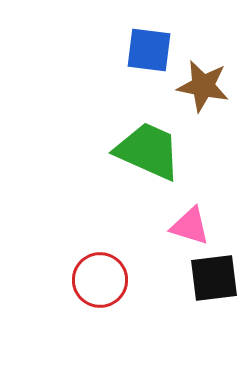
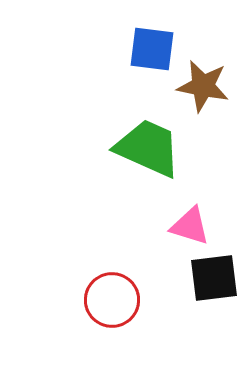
blue square: moved 3 px right, 1 px up
green trapezoid: moved 3 px up
red circle: moved 12 px right, 20 px down
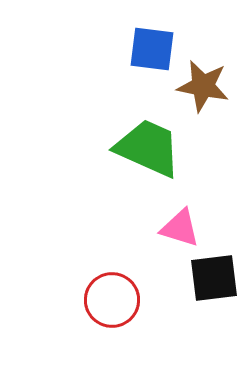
pink triangle: moved 10 px left, 2 px down
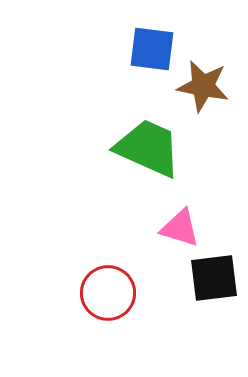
red circle: moved 4 px left, 7 px up
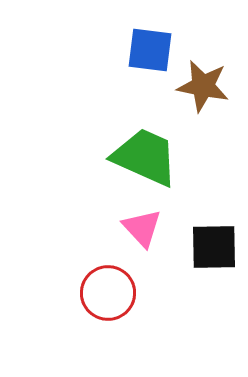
blue square: moved 2 px left, 1 px down
green trapezoid: moved 3 px left, 9 px down
pink triangle: moved 38 px left; rotated 30 degrees clockwise
black square: moved 31 px up; rotated 6 degrees clockwise
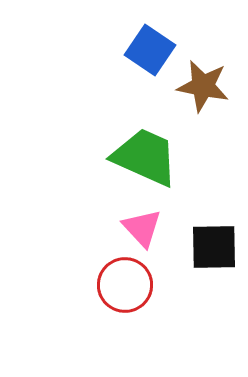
blue square: rotated 27 degrees clockwise
red circle: moved 17 px right, 8 px up
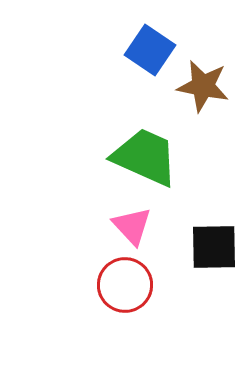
pink triangle: moved 10 px left, 2 px up
